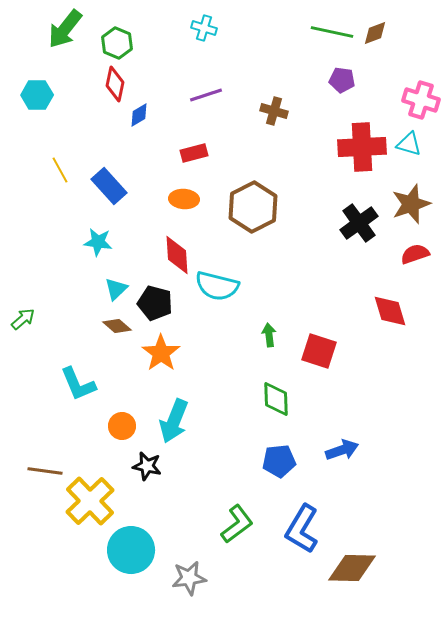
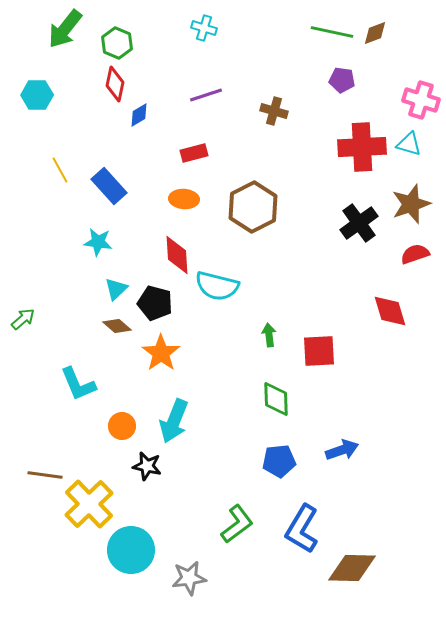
red square at (319, 351): rotated 21 degrees counterclockwise
brown line at (45, 471): moved 4 px down
yellow cross at (90, 501): moved 1 px left, 3 px down
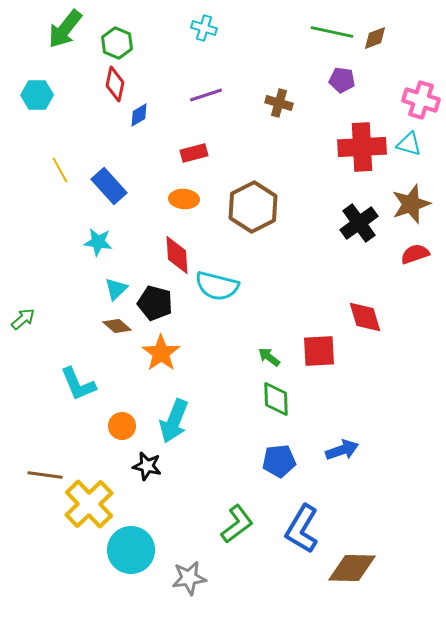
brown diamond at (375, 33): moved 5 px down
brown cross at (274, 111): moved 5 px right, 8 px up
red diamond at (390, 311): moved 25 px left, 6 px down
green arrow at (269, 335): moved 22 px down; rotated 45 degrees counterclockwise
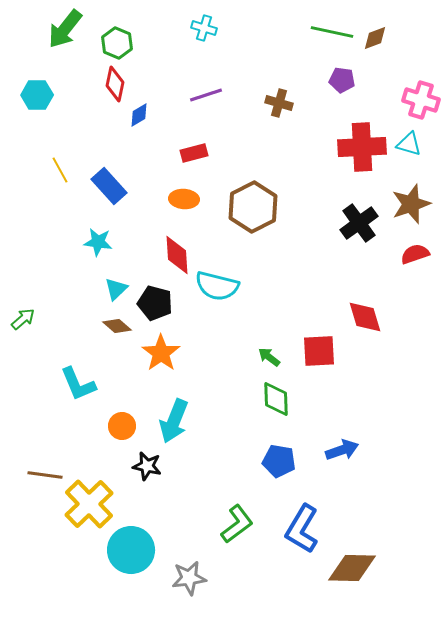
blue pentagon at (279, 461): rotated 16 degrees clockwise
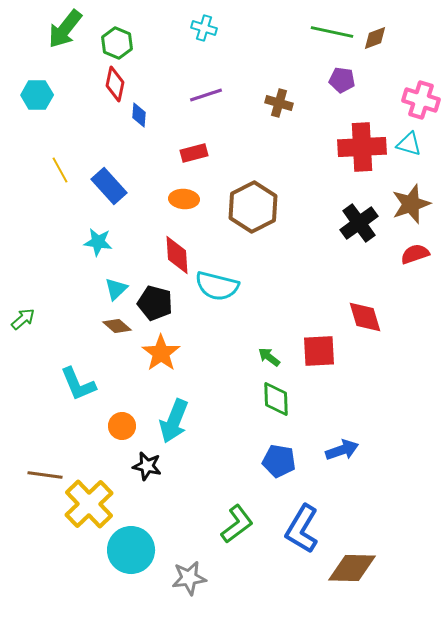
blue diamond at (139, 115): rotated 55 degrees counterclockwise
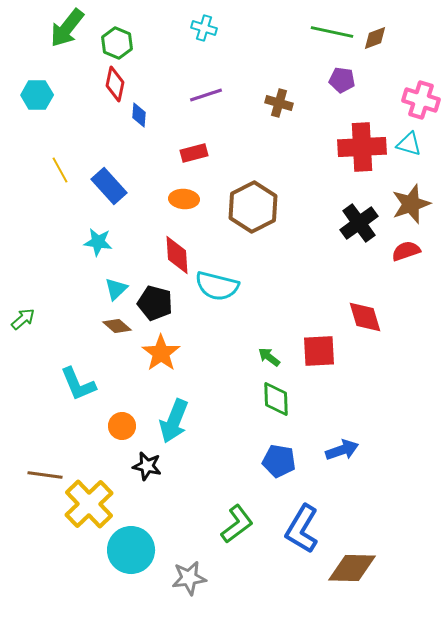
green arrow at (65, 29): moved 2 px right, 1 px up
red semicircle at (415, 254): moved 9 px left, 3 px up
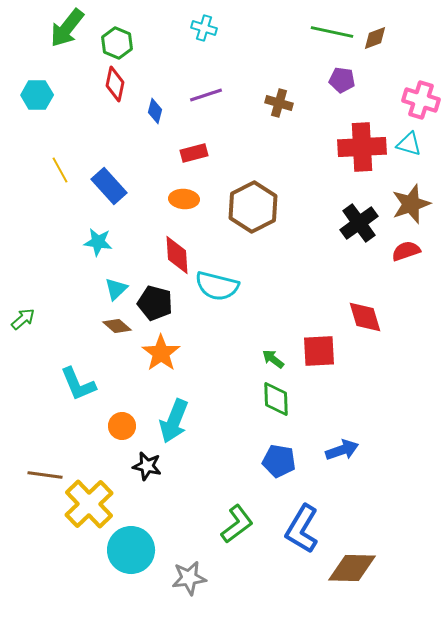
blue diamond at (139, 115): moved 16 px right, 4 px up; rotated 10 degrees clockwise
green arrow at (269, 357): moved 4 px right, 2 px down
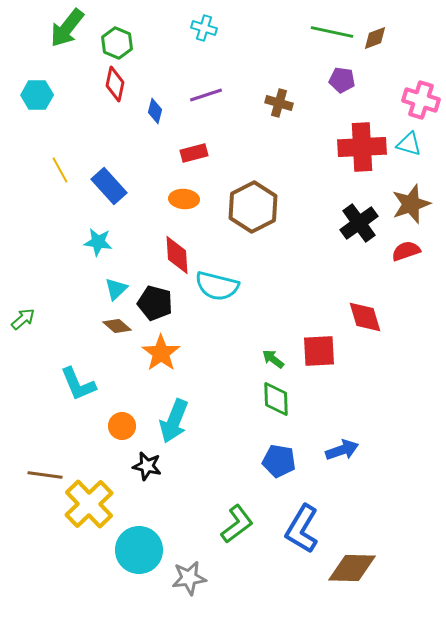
cyan circle at (131, 550): moved 8 px right
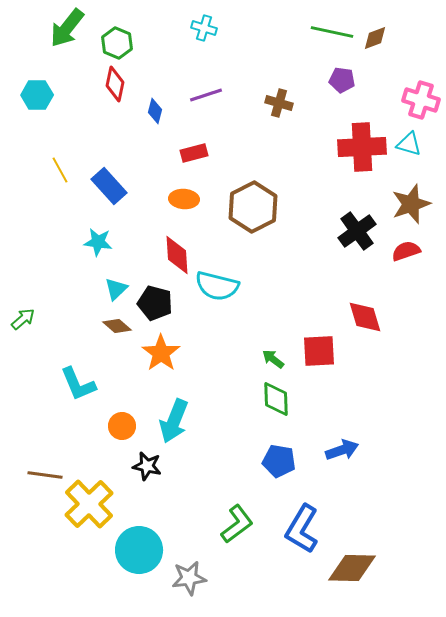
black cross at (359, 223): moved 2 px left, 8 px down
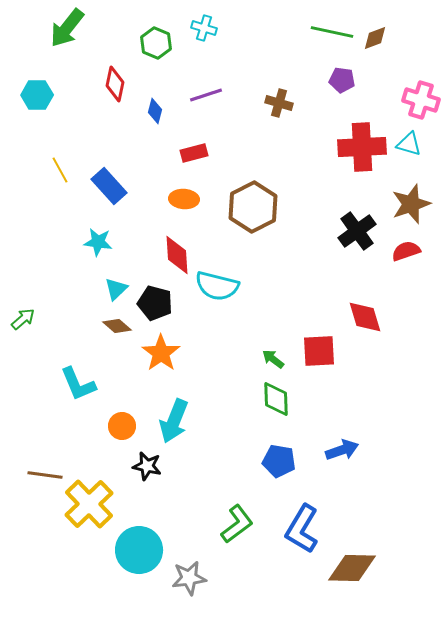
green hexagon at (117, 43): moved 39 px right
